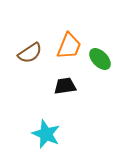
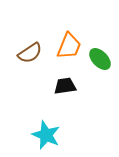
cyan star: moved 1 px down
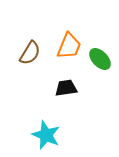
brown semicircle: rotated 25 degrees counterclockwise
black trapezoid: moved 1 px right, 2 px down
